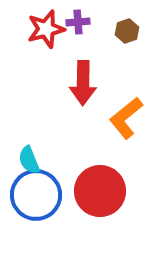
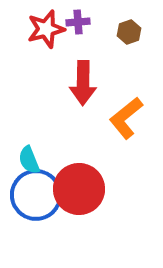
brown hexagon: moved 2 px right, 1 px down
red circle: moved 21 px left, 2 px up
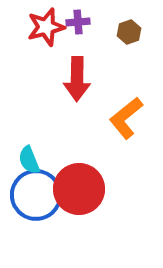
red star: moved 2 px up
red arrow: moved 6 px left, 4 px up
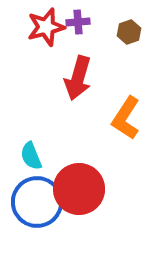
red arrow: moved 1 px right, 1 px up; rotated 15 degrees clockwise
orange L-shape: rotated 18 degrees counterclockwise
cyan semicircle: moved 2 px right, 4 px up
blue circle: moved 1 px right, 7 px down
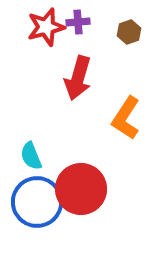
red circle: moved 2 px right
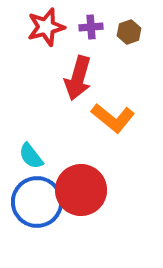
purple cross: moved 13 px right, 5 px down
orange L-shape: moved 13 px left; rotated 84 degrees counterclockwise
cyan semicircle: rotated 16 degrees counterclockwise
red circle: moved 1 px down
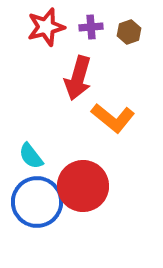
red circle: moved 2 px right, 4 px up
